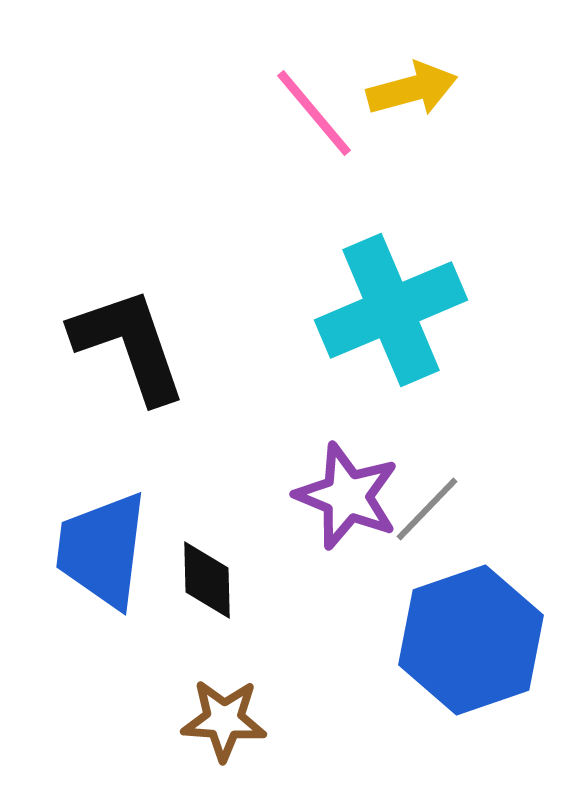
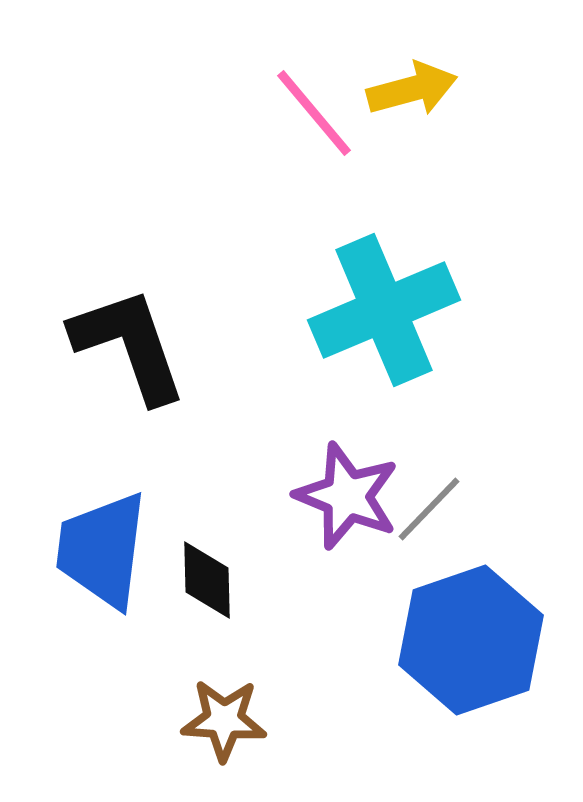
cyan cross: moved 7 px left
gray line: moved 2 px right
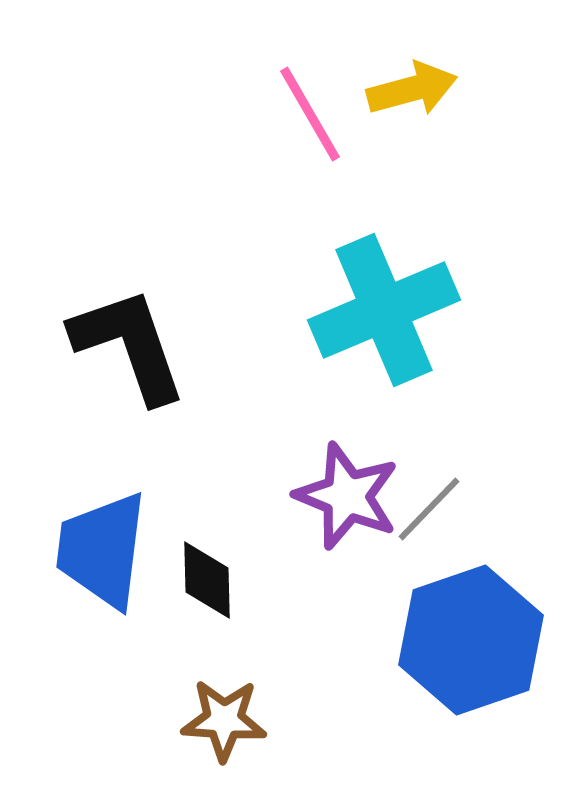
pink line: moved 4 px left, 1 px down; rotated 10 degrees clockwise
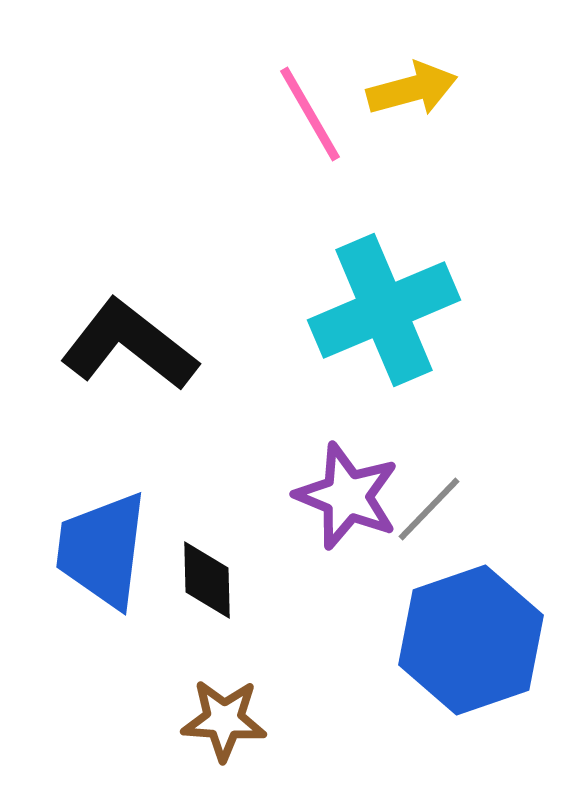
black L-shape: rotated 33 degrees counterclockwise
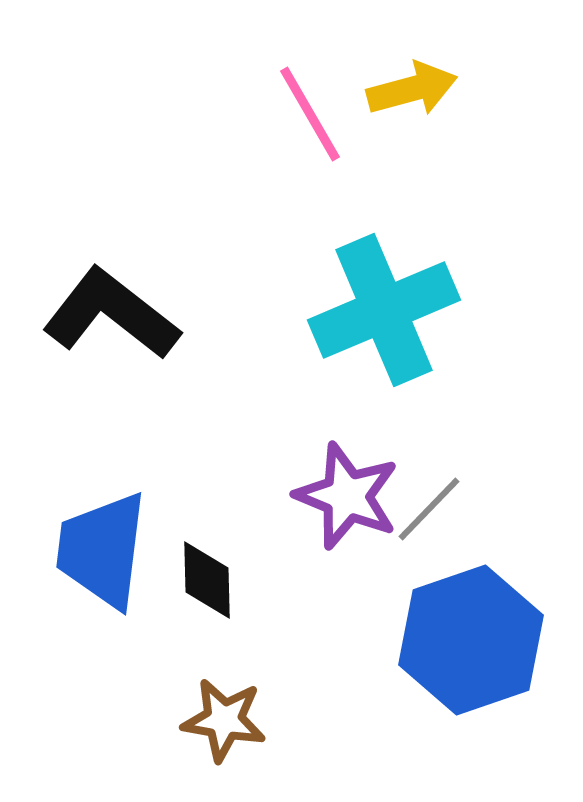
black L-shape: moved 18 px left, 31 px up
brown star: rotated 6 degrees clockwise
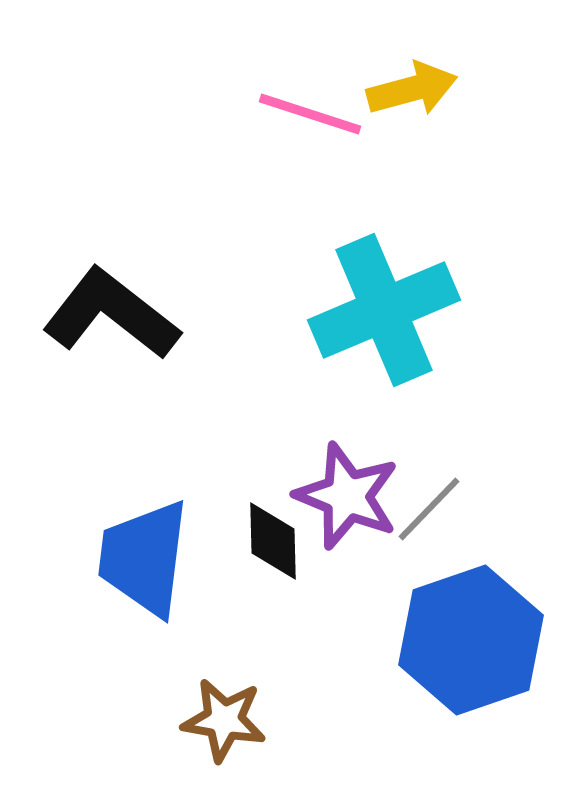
pink line: rotated 42 degrees counterclockwise
blue trapezoid: moved 42 px right, 8 px down
black diamond: moved 66 px right, 39 px up
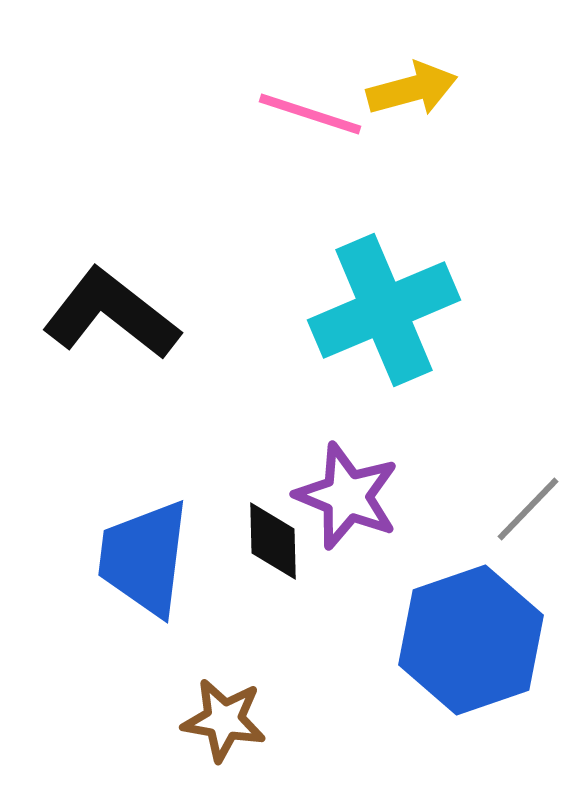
gray line: moved 99 px right
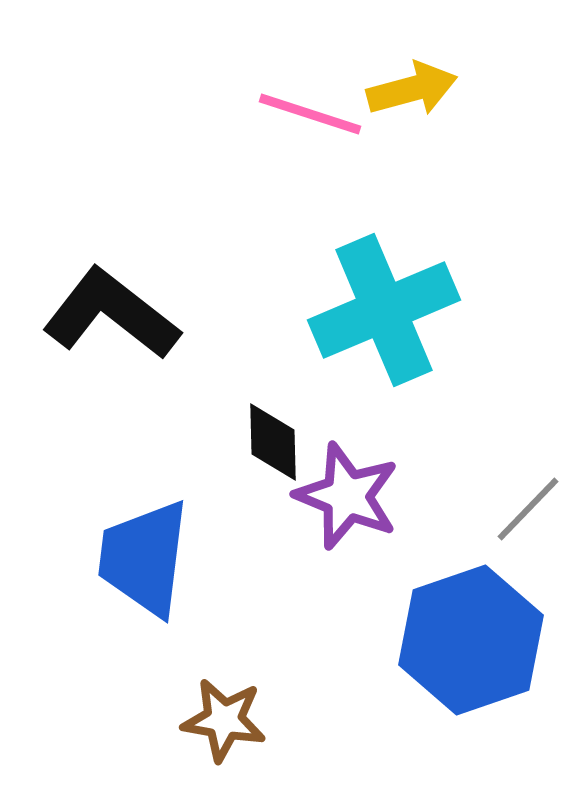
black diamond: moved 99 px up
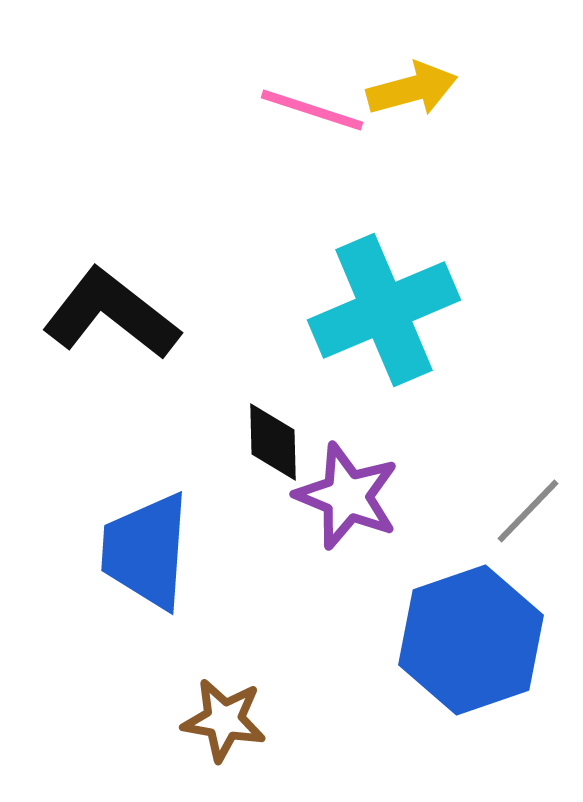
pink line: moved 2 px right, 4 px up
gray line: moved 2 px down
blue trapezoid: moved 2 px right, 7 px up; rotated 3 degrees counterclockwise
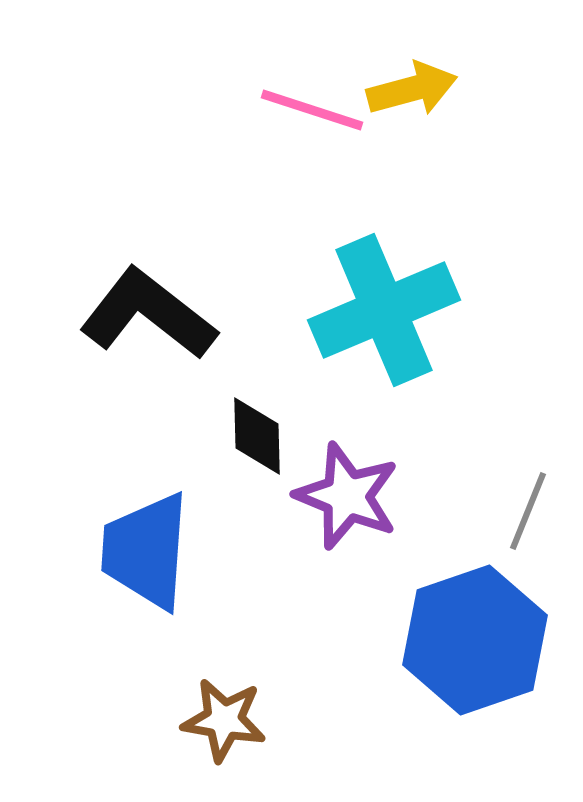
black L-shape: moved 37 px right
black diamond: moved 16 px left, 6 px up
gray line: rotated 22 degrees counterclockwise
blue hexagon: moved 4 px right
